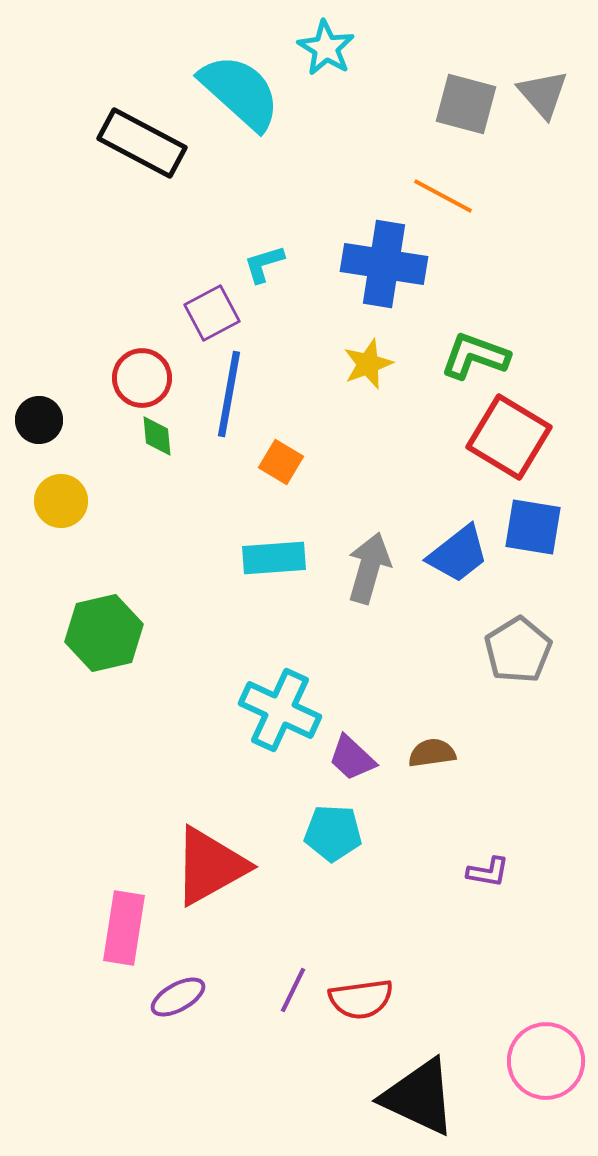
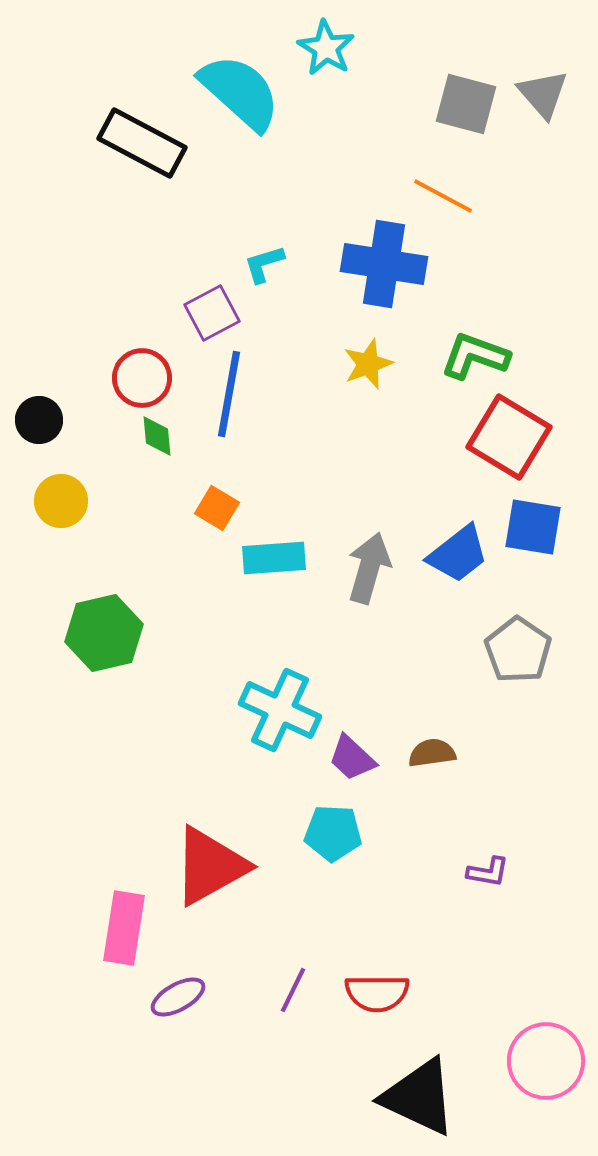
orange square: moved 64 px left, 46 px down
gray pentagon: rotated 6 degrees counterclockwise
red semicircle: moved 16 px right, 6 px up; rotated 8 degrees clockwise
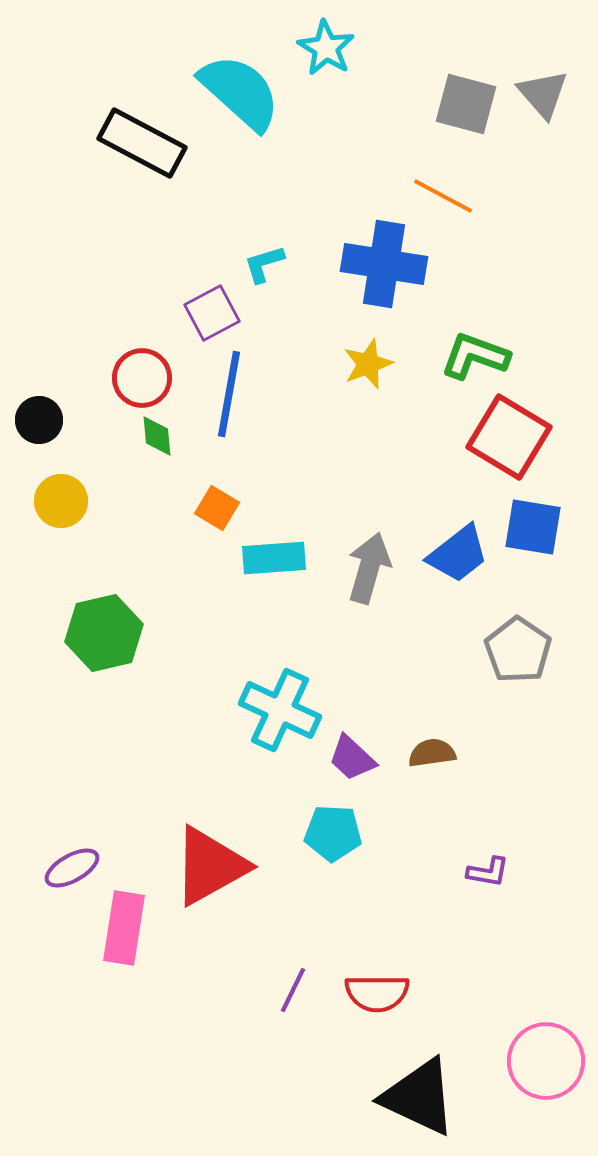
purple ellipse: moved 106 px left, 129 px up
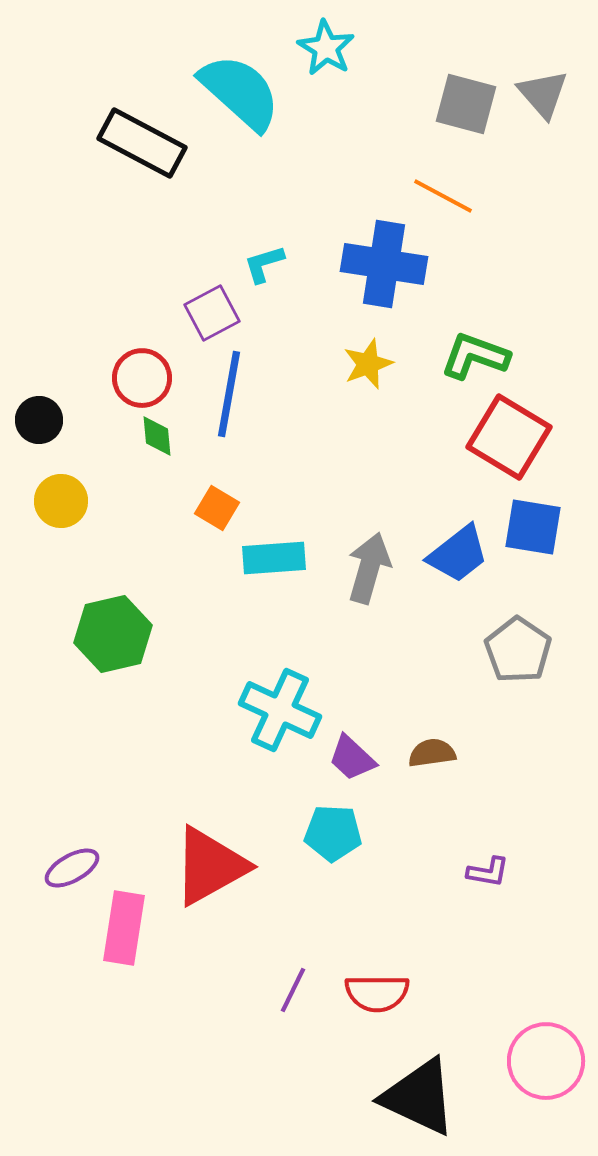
green hexagon: moved 9 px right, 1 px down
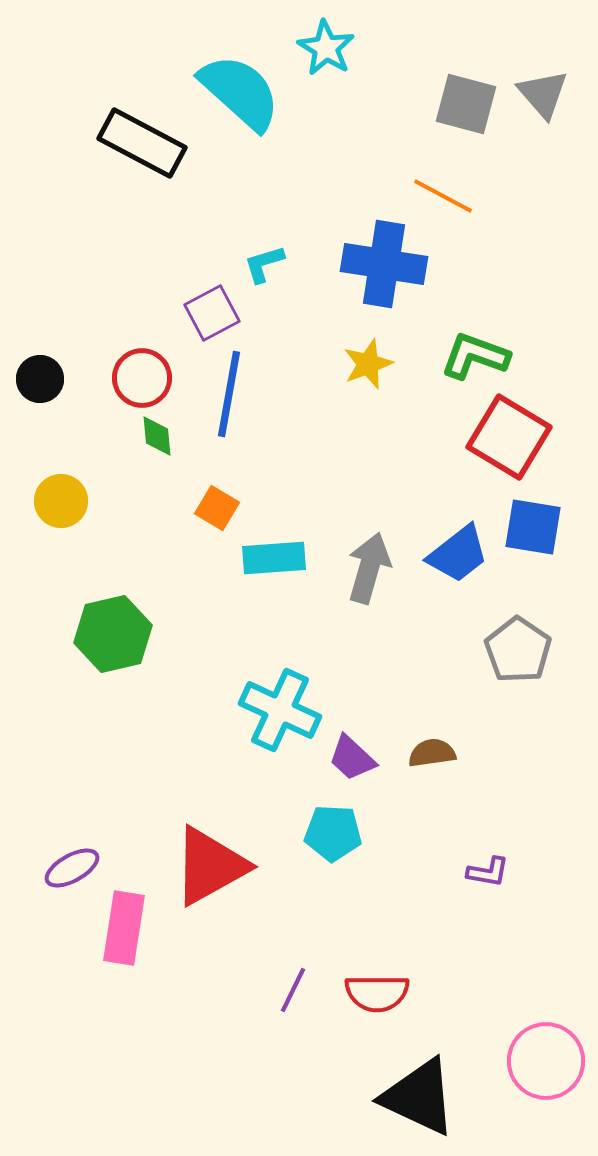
black circle: moved 1 px right, 41 px up
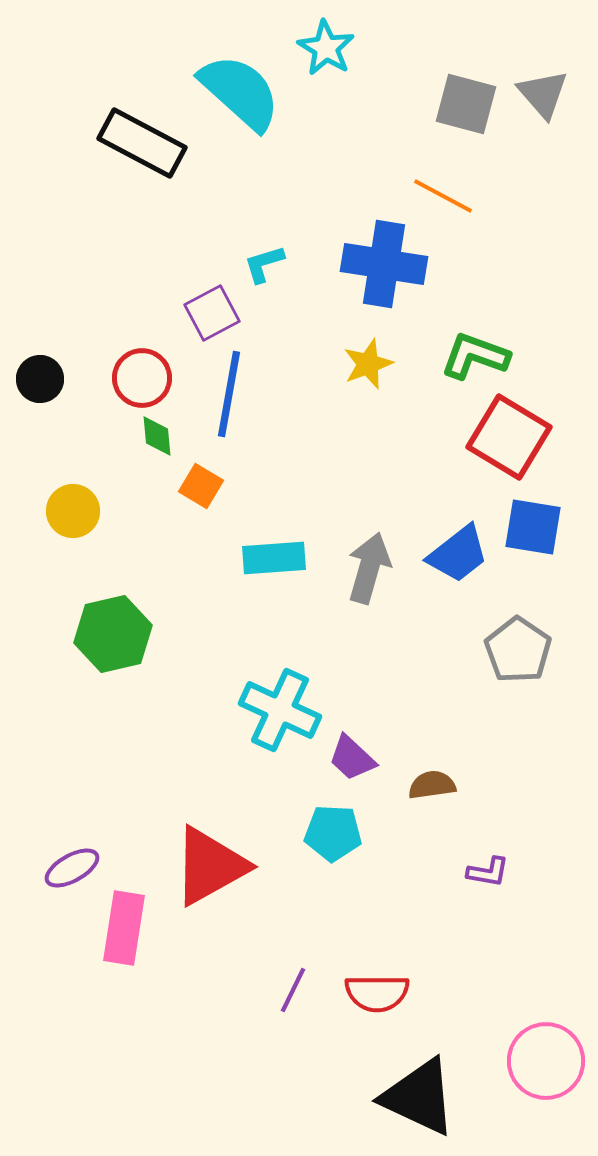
yellow circle: moved 12 px right, 10 px down
orange square: moved 16 px left, 22 px up
brown semicircle: moved 32 px down
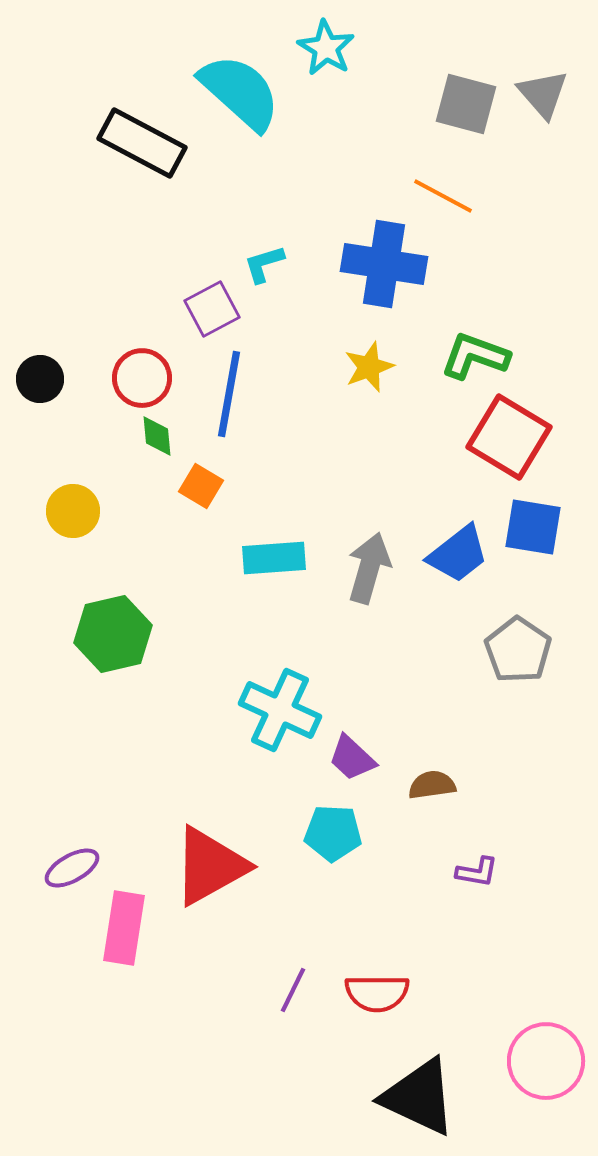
purple square: moved 4 px up
yellow star: moved 1 px right, 3 px down
purple L-shape: moved 11 px left
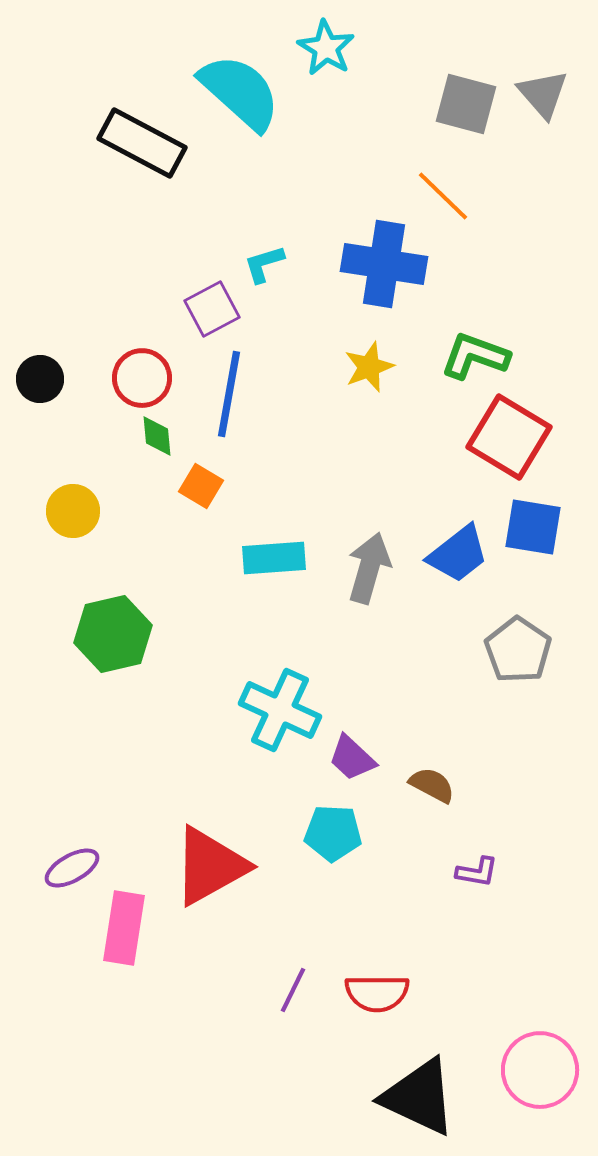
orange line: rotated 16 degrees clockwise
brown semicircle: rotated 36 degrees clockwise
pink circle: moved 6 px left, 9 px down
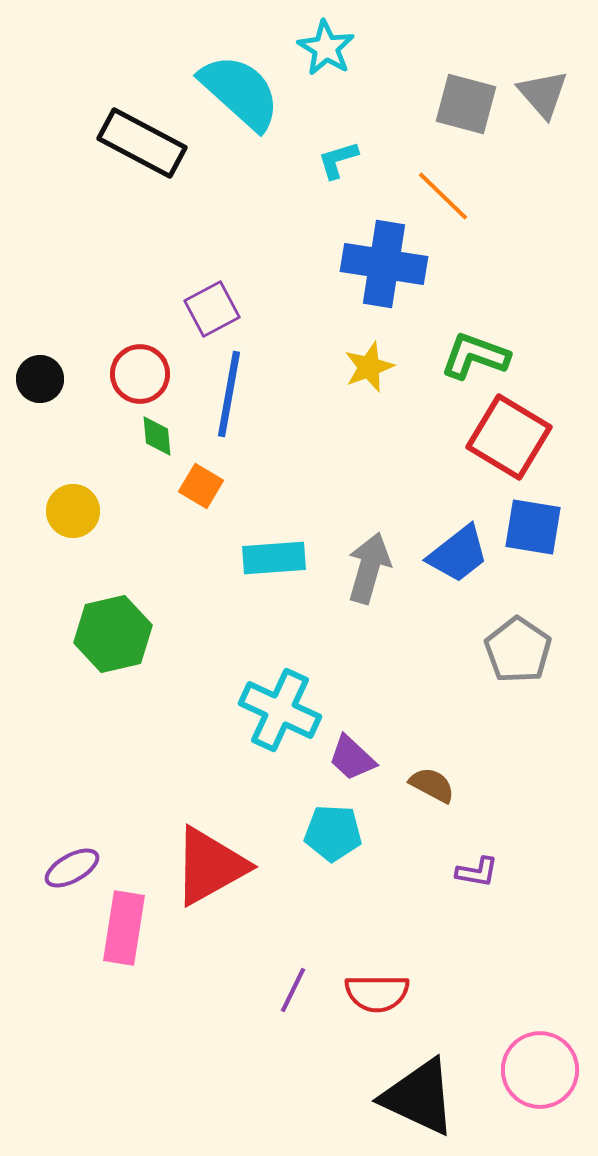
cyan L-shape: moved 74 px right, 104 px up
red circle: moved 2 px left, 4 px up
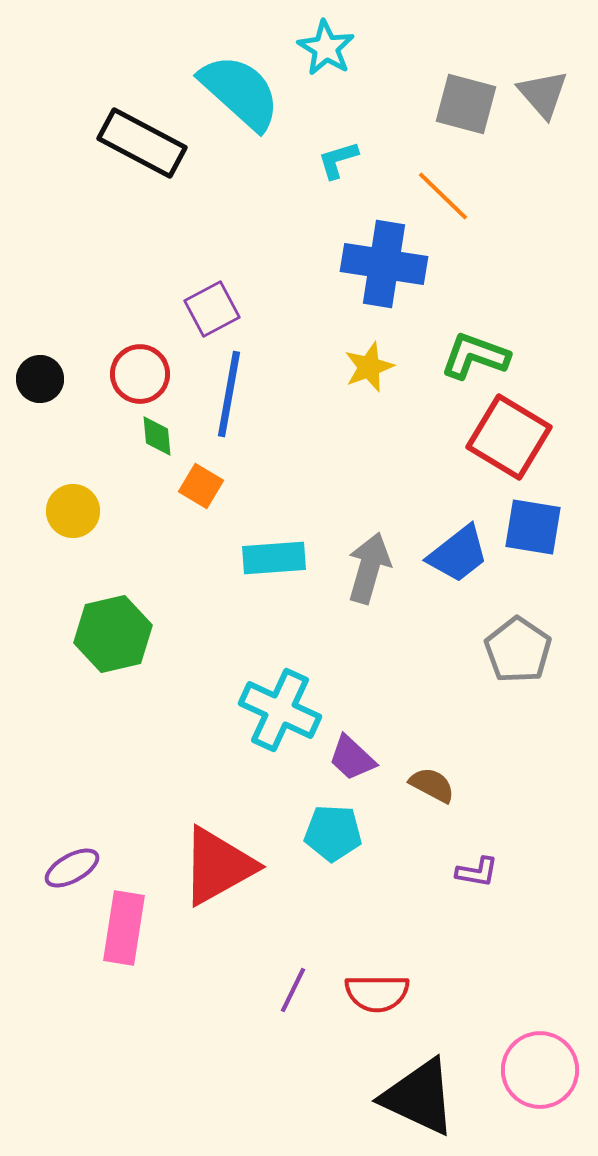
red triangle: moved 8 px right
